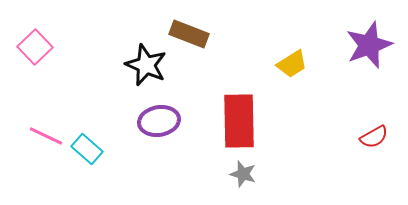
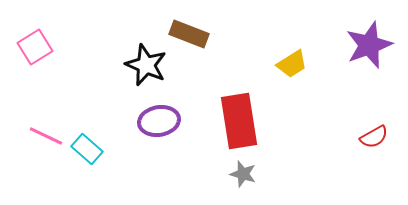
pink square: rotated 12 degrees clockwise
red rectangle: rotated 8 degrees counterclockwise
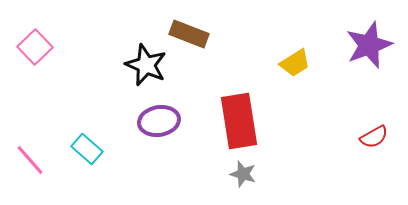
pink square: rotated 12 degrees counterclockwise
yellow trapezoid: moved 3 px right, 1 px up
pink line: moved 16 px left, 24 px down; rotated 24 degrees clockwise
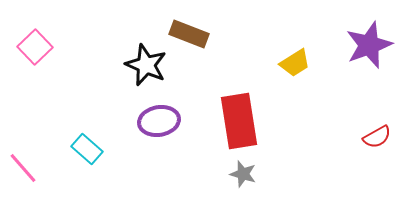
red semicircle: moved 3 px right
pink line: moved 7 px left, 8 px down
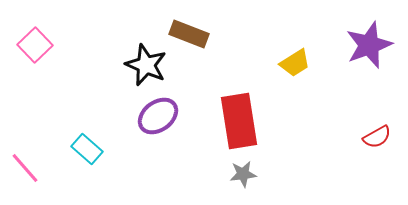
pink square: moved 2 px up
purple ellipse: moved 1 px left, 5 px up; rotated 27 degrees counterclockwise
pink line: moved 2 px right
gray star: rotated 24 degrees counterclockwise
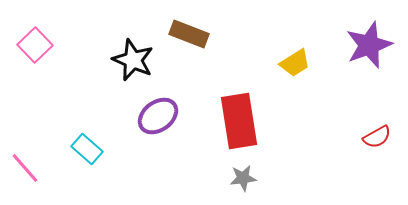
black star: moved 13 px left, 5 px up
gray star: moved 4 px down
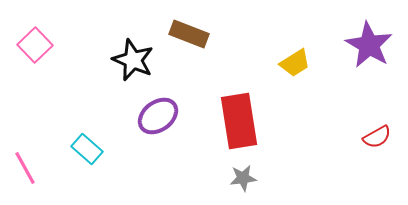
purple star: rotated 21 degrees counterclockwise
pink line: rotated 12 degrees clockwise
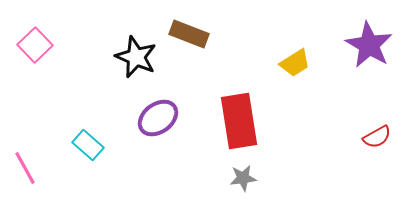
black star: moved 3 px right, 3 px up
purple ellipse: moved 2 px down
cyan rectangle: moved 1 px right, 4 px up
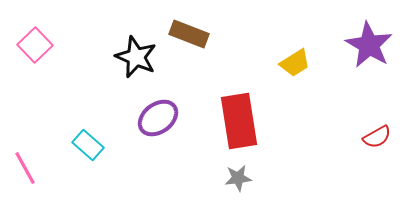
gray star: moved 5 px left
